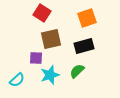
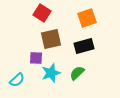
green semicircle: moved 2 px down
cyan star: moved 1 px right, 2 px up
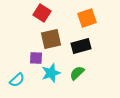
black rectangle: moved 3 px left
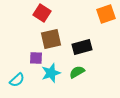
orange square: moved 19 px right, 4 px up
black rectangle: moved 1 px right, 1 px down
green semicircle: moved 1 px up; rotated 14 degrees clockwise
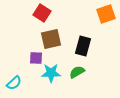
black rectangle: moved 1 px right, 1 px up; rotated 60 degrees counterclockwise
cyan star: rotated 18 degrees clockwise
cyan semicircle: moved 3 px left, 3 px down
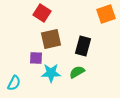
cyan semicircle: rotated 21 degrees counterclockwise
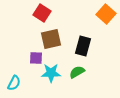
orange square: rotated 30 degrees counterclockwise
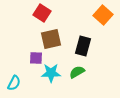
orange square: moved 3 px left, 1 px down
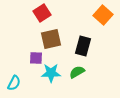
red square: rotated 24 degrees clockwise
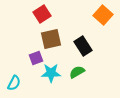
red square: moved 1 px down
black rectangle: rotated 48 degrees counterclockwise
purple square: rotated 24 degrees counterclockwise
